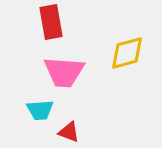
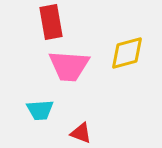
pink trapezoid: moved 5 px right, 6 px up
red triangle: moved 12 px right, 1 px down
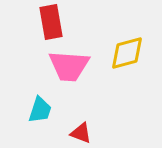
cyan trapezoid: rotated 68 degrees counterclockwise
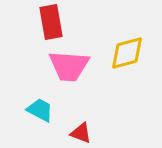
cyan trapezoid: rotated 80 degrees counterclockwise
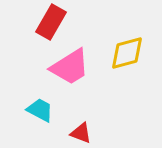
red rectangle: rotated 40 degrees clockwise
pink trapezoid: moved 1 px right, 1 px down; rotated 36 degrees counterclockwise
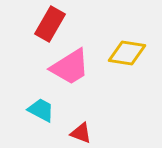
red rectangle: moved 1 px left, 2 px down
yellow diamond: rotated 24 degrees clockwise
cyan trapezoid: moved 1 px right
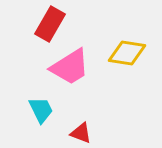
cyan trapezoid: rotated 36 degrees clockwise
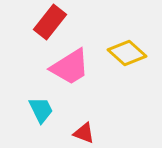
red rectangle: moved 2 px up; rotated 8 degrees clockwise
yellow diamond: rotated 33 degrees clockwise
red triangle: moved 3 px right
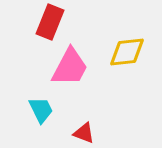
red rectangle: rotated 16 degrees counterclockwise
yellow diamond: moved 1 px up; rotated 48 degrees counterclockwise
pink trapezoid: rotated 30 degrees counterclockwise
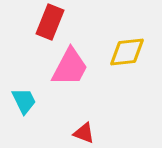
cyan trapezoid: moved 17 px left, 9 px up
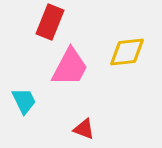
red triangle: moved 4 px up
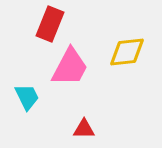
red rectangle: moved 2 px down
cyan trapezoid: moved 3 px right, 4 px up
red triangle: rotated 20 degrees counterclockwise
